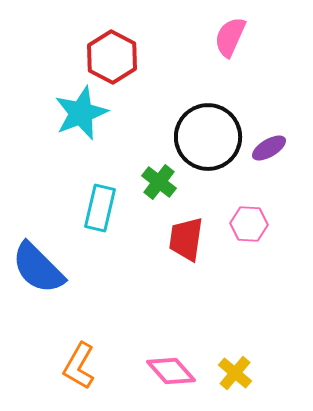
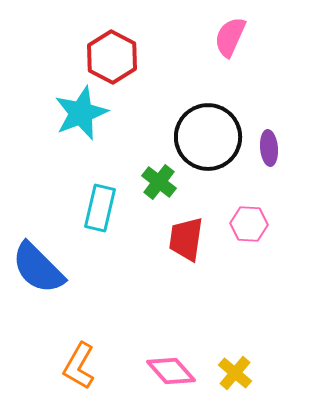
purple ellipse: rotated 64 degrees counterclockwise
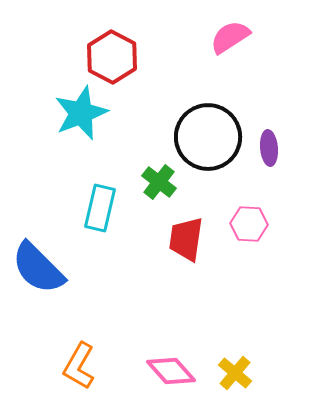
pink semicircle: rotated 33 degrees clockwise
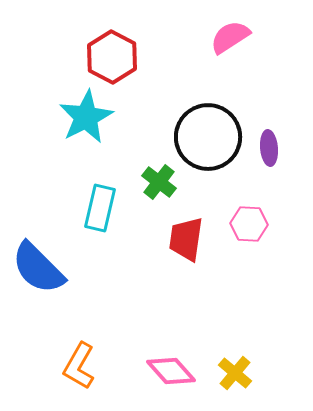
cyan star: moved 5 px right, 4 px down; rotated 6 degrees counterclockwise
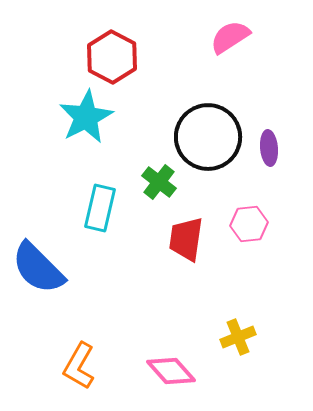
pink hexagon: rotated 9 degrees counterclockwise
yellow cross: moved 3 px right, 36 px up; rotated 28 degrees clockwise
